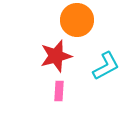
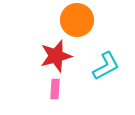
pink rectangle: moved 4 px left, 2 px up
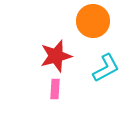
orange circle: moved 16 px right, 1 px down
cyan L-shape: moved 2 px down
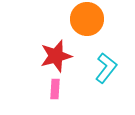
orange circle: moved 6 px left, 2 px up
cyan L-shape: rotated 24 degrees counterclockwise
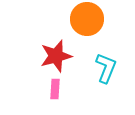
cyan L-shape: rotated 16 degrees counterclockwise
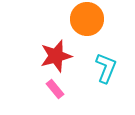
pink rectangle: rotated 42 degrees counterclockwise
